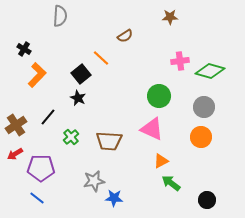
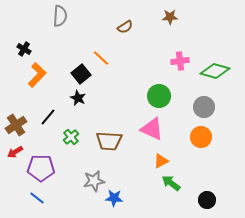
brown semicircle: moved 9 px up
green diamond: moved 5 px right
red arrow: moved 2 px up
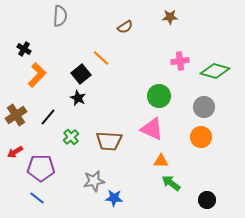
brown cross: moved 10 px up
orange triangle: rotated 28 degrees clockwise
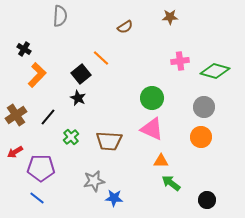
green circle: moved 7 px left, 2 px down
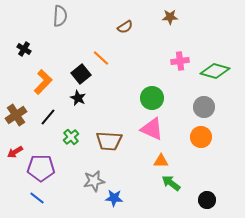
orange L-shape: moved 6 px right, 7 px down
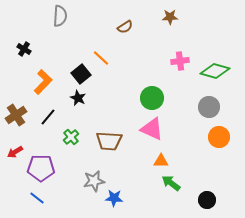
gray circle: moved 5 px right
orange circle: moved 18 px right
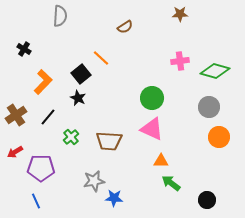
brown star: moved 10 px right, 3 px up
blue line: moved 1 px left, 3 px down; rotated 28 degrees clockwise
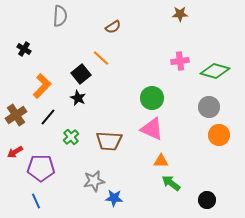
brown semicircle: moved 12 px left
orange L-shape: moved 1 px left, 4 px down
orange circle: moved 2 px up
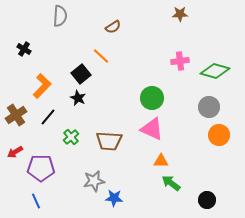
orange line: moved 2 px up
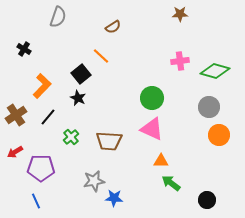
gray semicircle: moved 2 px left, 1 px down; rotated 15 degrees clockwise
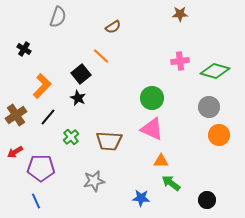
blue star: moved 27 px right
